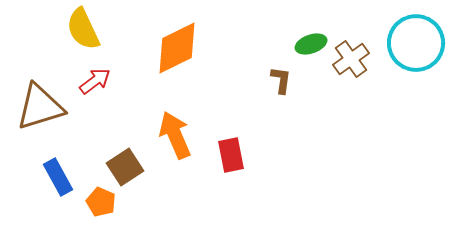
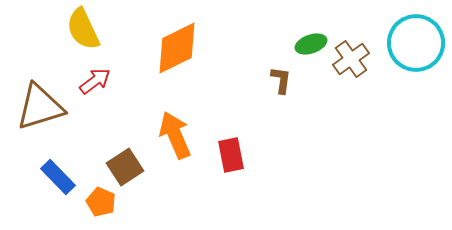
blue rectangle: rotated 15 degrees counterclockwise
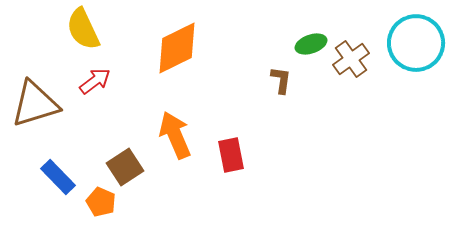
brown triangle: moved 5 px left, 3 px up
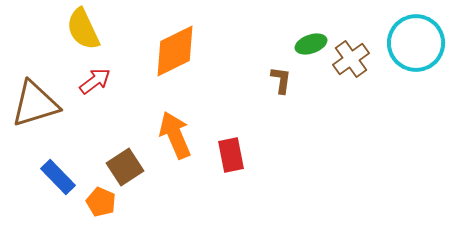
orange diamond: moved 2 px left, 3 px down
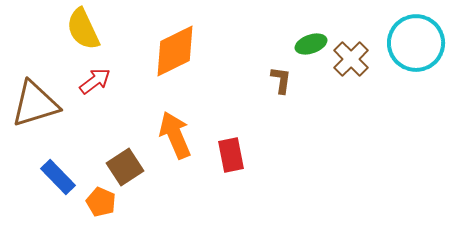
brown cross: rotated 9 degrees counterclockwise
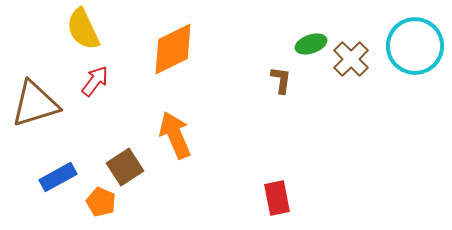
cyan circle: moved 1 px left, 3 px down
orange diamond: moved 2 px left, 2 px up
red arrow: rotated 16 degrees counterclockwise
red rectangle: moved 46 px right, 43 px down
blue rectangle: rotated 75 degrees counterclockwise
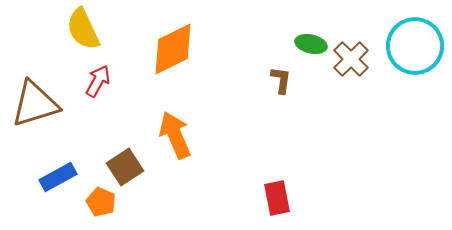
green ellipse: rotated 32 degrees clockwise
red arrow: moved 3 px right; rotated 8 degrees counterclockwise
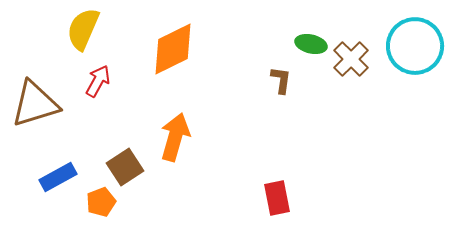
yellow semicircle: rotated 48 degrees clockwise
orange arrow: moved 2 px down; rotated 39 degrees clockwise
orange pentagon: rotated 28 degrees clockwise
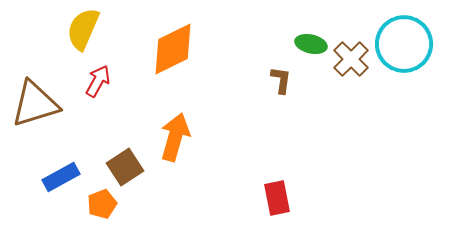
cyan circle: moved 11 px left, 2 px up
blue rectangle: moved 3 px right
orange pentagon: moved 1 px right, 2 px down
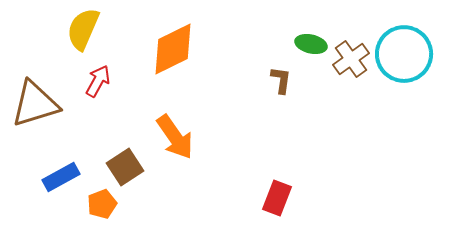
cyan circle: moved 10 px down
brown cross: rotated 9 degrees clockwise
orange arrow: rotated 129 degrees clockwise
red rectangle: rotated 32 degrees clockwise
